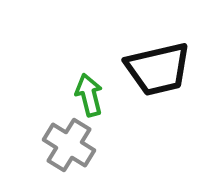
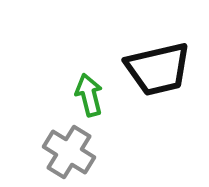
gray cross: moved 7 px down
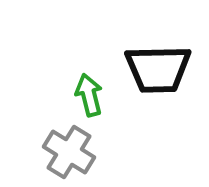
black trapezoid: rotated 12 degrees clockwise
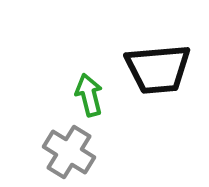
black trapezoid: rotated 4 degrees counterclockwise
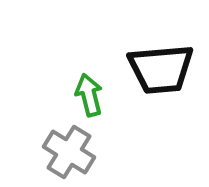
black trapezoid: moved 3 px right
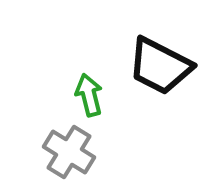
black trapezoid: moved 1 px left, 3 px up; rotated 32 degrees clockwise
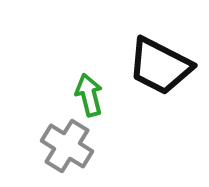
gray cross: moved 2 px left, 6 px up
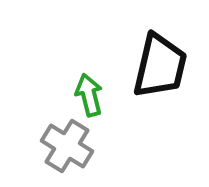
black trapezoid: rotated 104 degrees counterclockwise
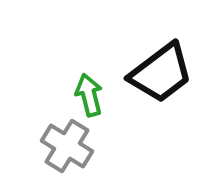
black trapezoid: moved 1 px right, 7 px down; rotated 40 degrees clockwise
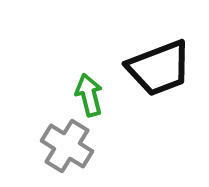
black trapezoid: moved 2 px left, 5 px up; rotated 16 degrees clockwise
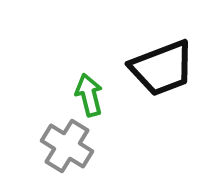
black trapezoid: moved 3 px right
